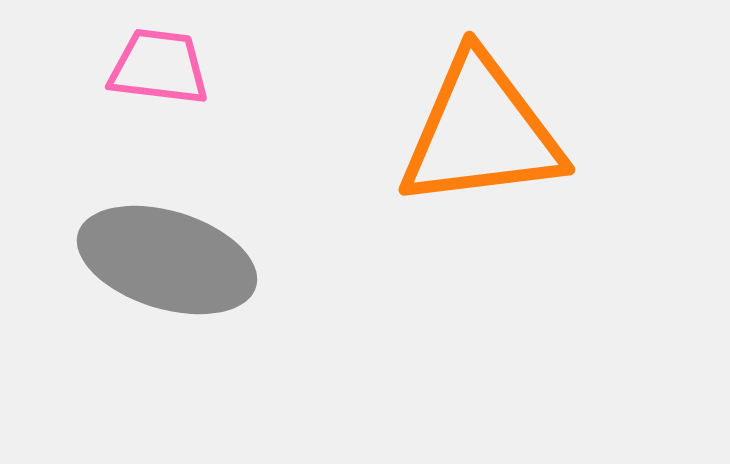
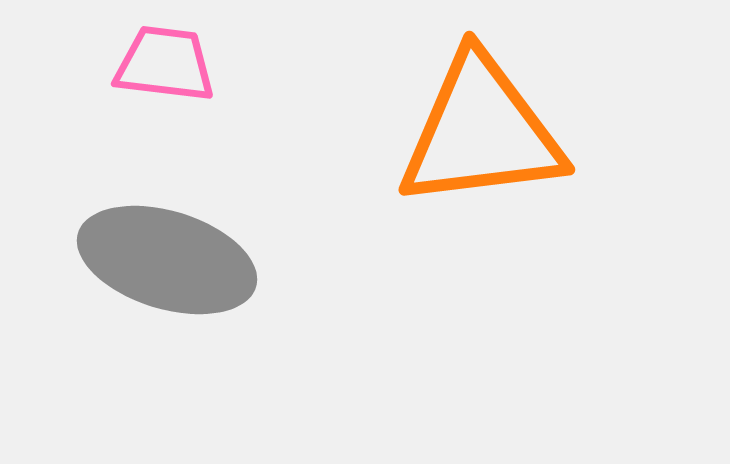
pink trapezoid: moved 6 px right, 3 px up
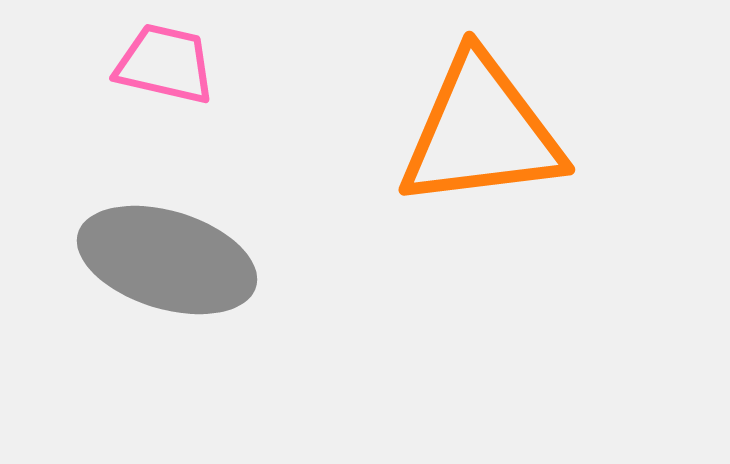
pink trapezoid: rotated 6 degrees clockwise
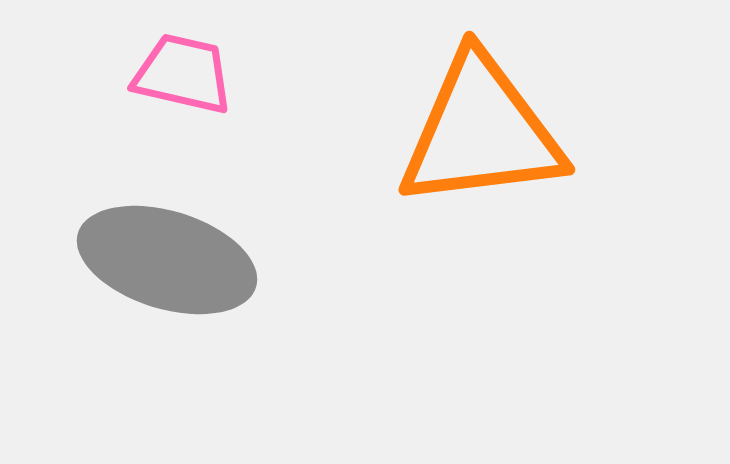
pink trapezoid: moved 18 px right, 10 px down
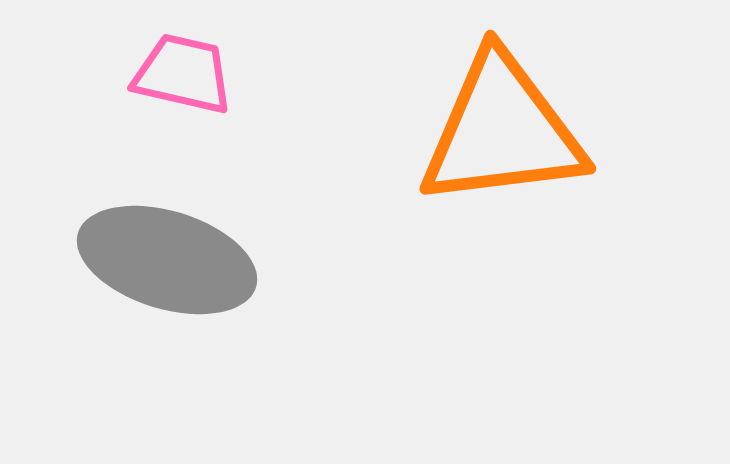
orange triangle: moved 21 px right, 1 px up
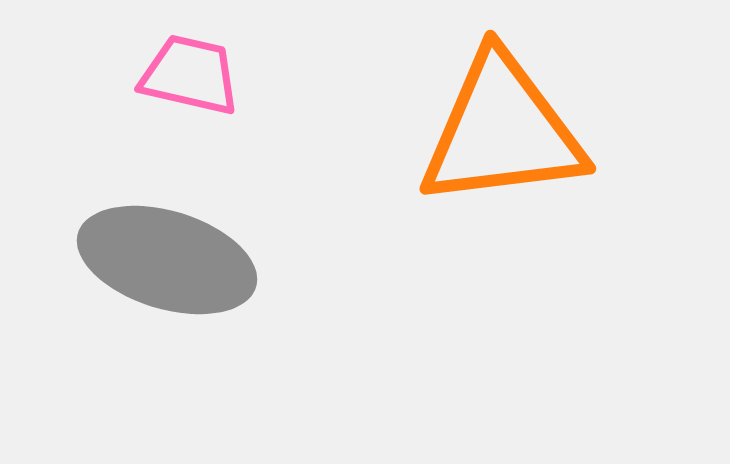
pink trapezoid: moved 7 px right, 1 px down
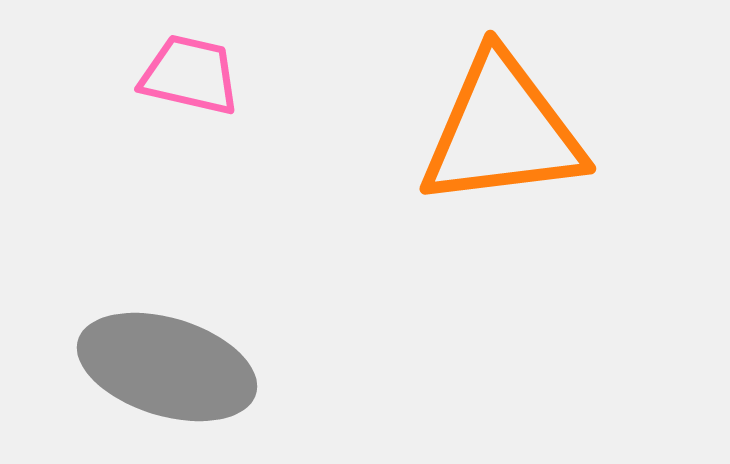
gray ellipse: moved 107 px down
